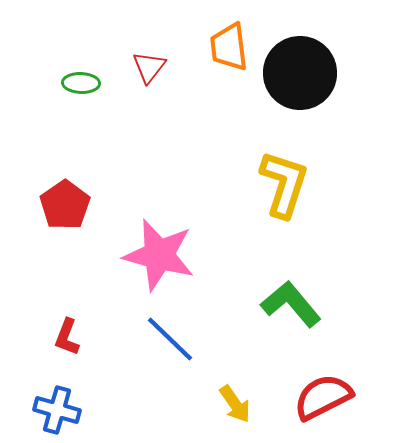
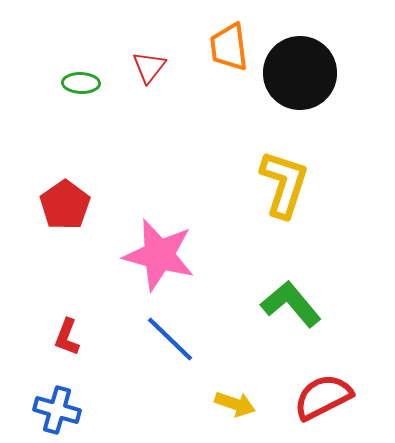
yellow arrow: rotated 36 degrees counterclockwise
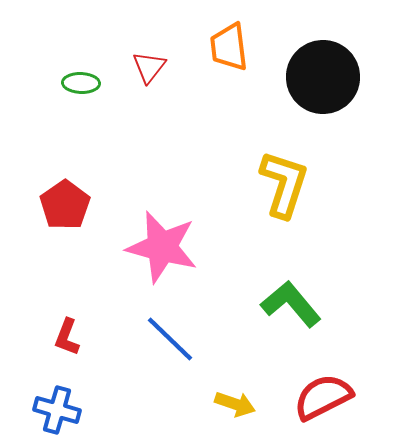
black circle: moved 23 px right, 4 px down
pink star: moved 3 px right, 8 px up
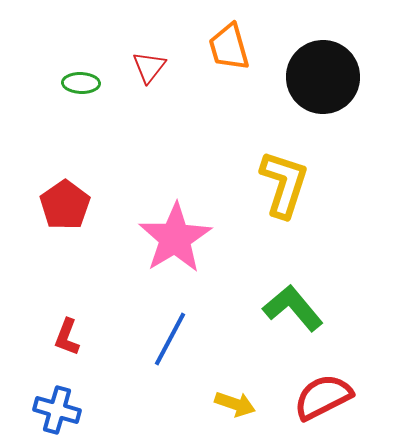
orange trapezoid: rotated 9 degrees counterclockwise
pink star: moved 13 px right, 9 px up; rotated 26 degrees clockwise
green L-shape: moved 2 px right, 4 px down
blue line: rotated 74 degrees clockwise
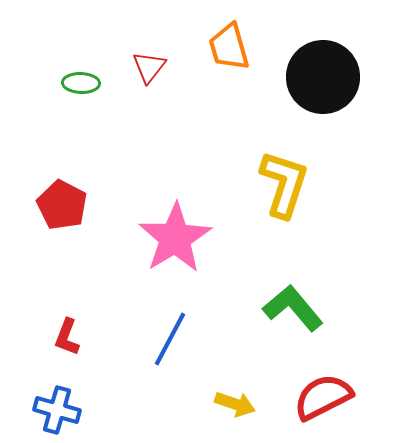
red pentagon: moved 3 px left; rotated 9 degrees counterclockwise
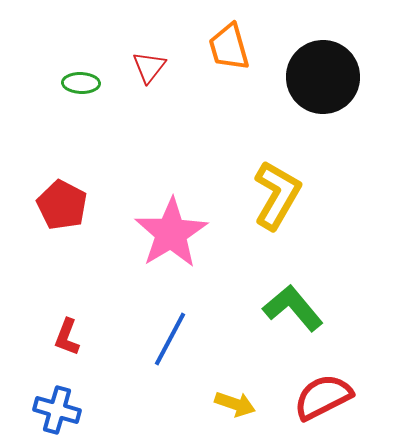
yellow L-shape: moved 7 px left, 11 px down; rotated 12 degrees clockwise
pink star: moved 4 px left, 5 px up
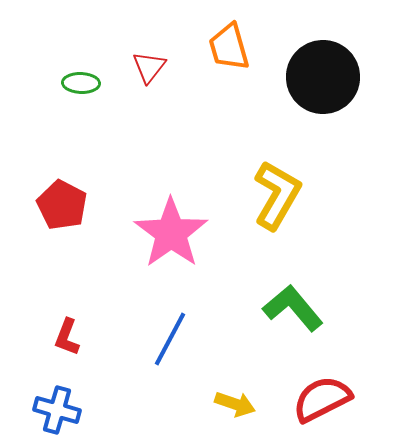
pink star: rotated 4 degrees counterclockwise
red semicircle: moved 1 px left, 2 px down
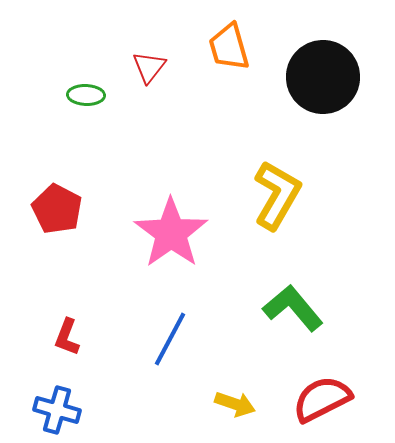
green ellipse: moved 5 px right, 12 px down
red pentagon: moved 5 px left, 4 px down
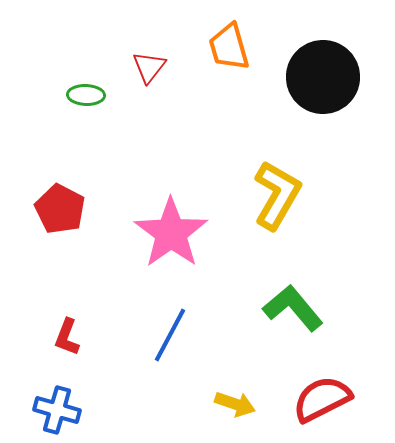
red pentagon: moved 3 px right
blue line: moved 4 px up
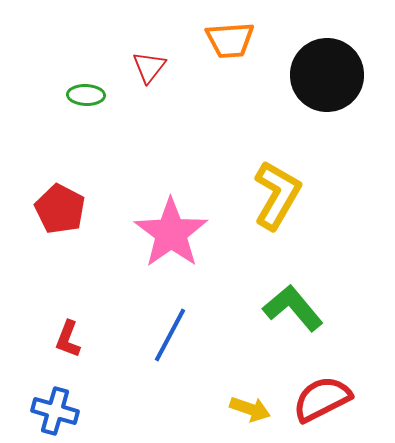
orange trapezoid: moved 1 px right, 7 px up; rotated 78 degrees counterclockwise
black circle: moved 4 px right, 2 px up
red L-shape: moved 1 px right, 2 px down
yellow arrow: moved 15 px right, 5 px down
blue cross: moved 2 px left, 1 px down
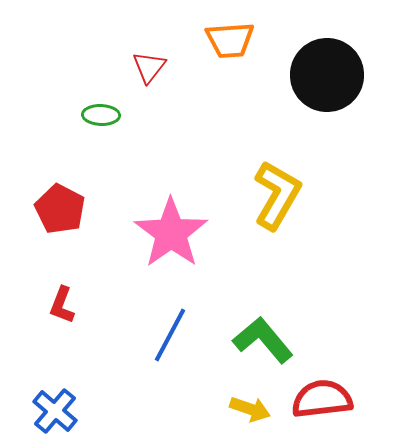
green ellipse: moved 15 px right, 20 px down
green L-shape: moved 30 px left, 32 px down
red L-shape: moved 6 px left, 34 px up
red semicircle: rotated 20 degrees clockwise
blue cross: rotated 24 degrees clockwise
